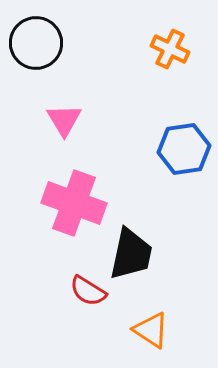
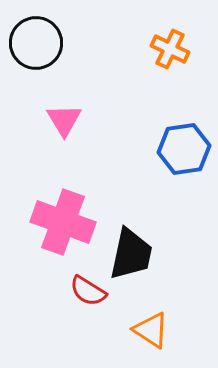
pink cross: moved 11 px left, 19 px down
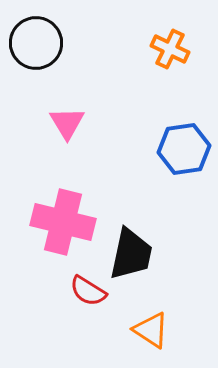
pink triangle: moved 3 px right, 3 px down
pink cross: rotated 6 degrees counterclockwise
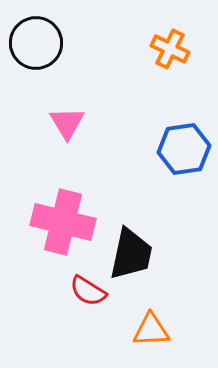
orange triangle: rotated 36 degrees counterclockwise
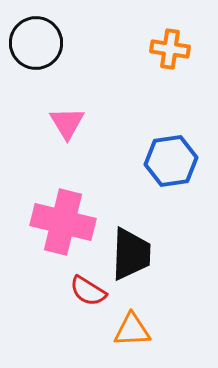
orange cross: rotated 18 degrees counterclockwise
blue hexagon: moved 13 px left, 12 px down
black trapezoid: rotated 10 degrees counterclockwise
orange triangle: moved 19 px left
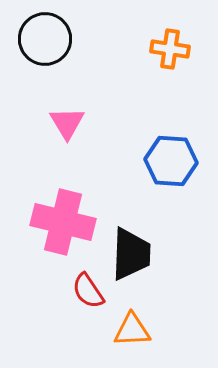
black circle: moved 9 px right, 4 px up
blue hexagon: rotated 12 degrees clockwise
red semicircle: rotated 24 degrees clockwise
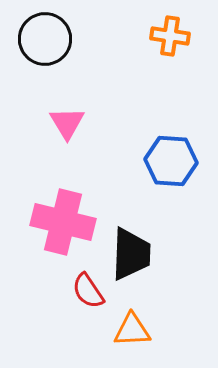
orange cross: moved 13 px up
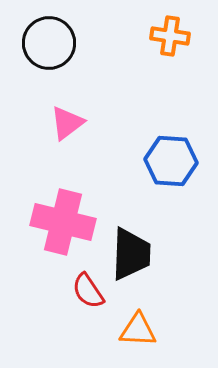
black circle: moved 4 px right, 4 px down
pink triangle: rotated 24 degrees clockwise
orange triangle: moved 6 px right; rotated 6 degrees clockwise
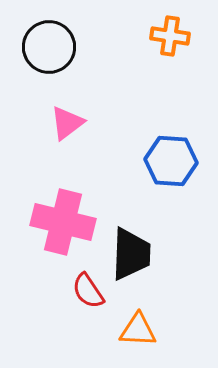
black circle: moved 4 px down
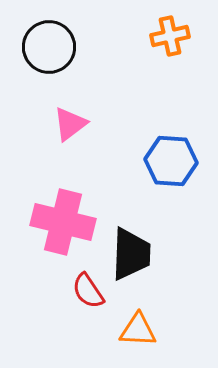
orange cross: rotated 21 degrees counterclockwise
pink triangle: moved 3 px right, 1 px down
